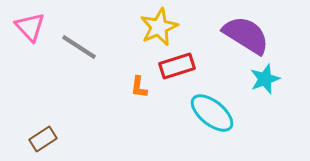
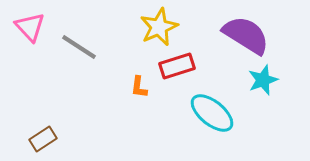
cyan star: moved 2 px left, 1 px down
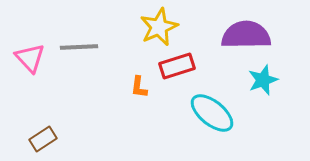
pink triangle: moved 31 px down
purple semicircle: rotated 33 degrees counterclockwise
gray line: rotated 36 degrees counterclockwise
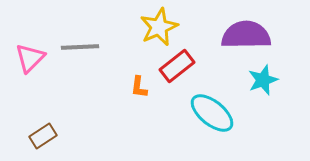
gray line: moved 1 px right
pink triangle: rotated 28 degrees clockwise
red rectangle: rotated 20 degrees counterclockwise
brown rectangle: moved 3 px up
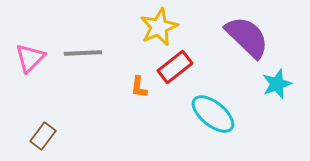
purple semicircle: moved 1 px right, 2 px down; rotated 45 degrees clockwise
gray line: moved 3 px right, 6 px down
red rectangle: moved 2 px left, 1 px down
cyan star: moved 14 px right, 4 px down
cyan ellipse: moved 1 px right, 1 px down
brown rectangle: rotated 20 degrees counterclockwise
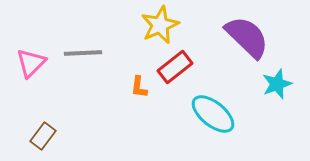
yellow star: moved 1 px right, 2 px up
pink triangle: moved 1 px right, 5 px down
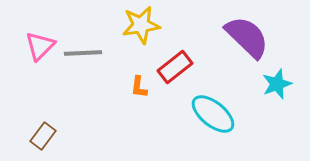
yellow star: moved 19 px left; rotated 15 degrees clockwise
pink triangle: moved 9 px right, 17 px up
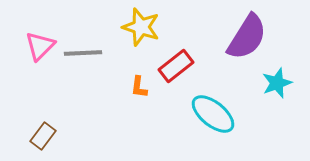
yellow star: moved 2 px down; rotated 27 degrees clockwise
purple semicircle: rotated 78 degrees clockwise
red rectangle: moved 1 px right, 1 px up
cyan star: moved 1 px up
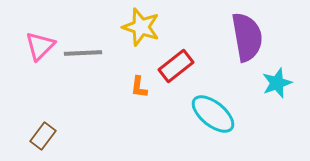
purple semicircle: rotated 42 degrees counterclockwise
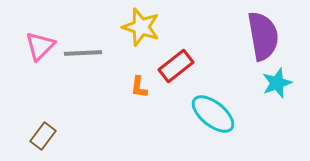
purple semicircle: moved 16 px right, 1 px up
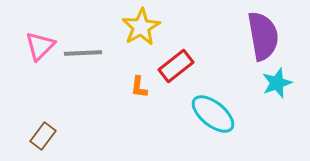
yellow star: rotated 24 degrees clockwise
